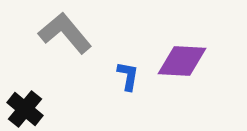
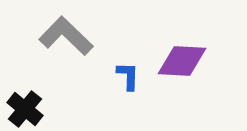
gray L-shape: moved 1 px right, 3 px down; rotated 6 degrees counterclockwise
blue L-shape: rotated 8 degrees counterclockwise
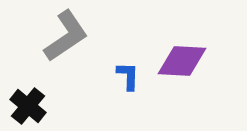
gray L-shape: rotated 102 degrees clockwise
black cross: moved 3 px right, 3 px up
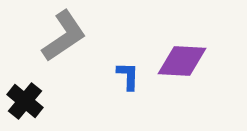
gray L-shape: moved 2 px left
black cross: moved 3 px left, 5 px up
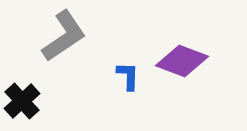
purple diamond: rotated 18 degrees clockwise
black cross: moved 3 px left; rotated 9 degrees clockwise
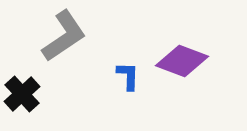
black cross: moved 7 px up
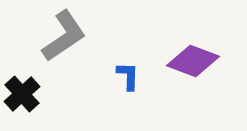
purple diamond: moved 11 px right
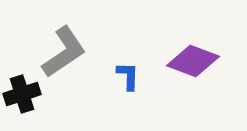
gray L-shape: moved 16 px down
black cross: rotated 24 degrees clockwise
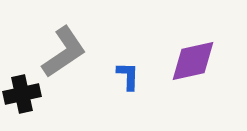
purple diamond: rotated 33 degrees counterclockwise
black cross: rotated 6 degrees clockwise
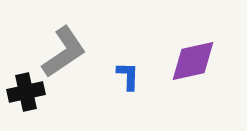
black cross: moved 4 px right, 2 px up
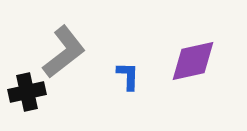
gray L-shape: rotated 4 degrees counterclockwise
black cross: moved 1 px right
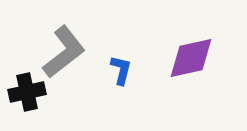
purple diamond: moved 2 px left, 3 px up
blue L-shape: moved 7 px left, 6 px up; rotated 12 degrees clockwise
